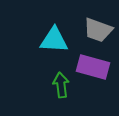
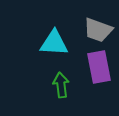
cyan triangle: moved 3 px down
purple rectangle: moved 6 px right; rotated 64 degrees clockwise
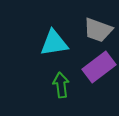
cyan triangle: rotated 12 degrees counterclockwise
purple rectangle: rotated 64 degrees clockwise
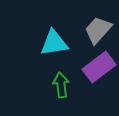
gray trapezoid: rotated 112 degrees clockwise
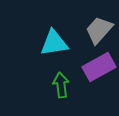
gray trapezoid: moved 1 px right
purple rectangle: rotated 8 degrees clockwise
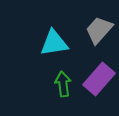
purple rectangle: moved 12 px down; rotated 20 degrees counterclockwise
green arrow: moved 2 px right, 1 px up
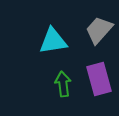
cyan triangle: moved 1 px left, 2 px up
purple rectangle: rotated 56 degrees counterclockwise
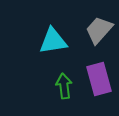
green arrow: moved 1 px right, 2 px down
